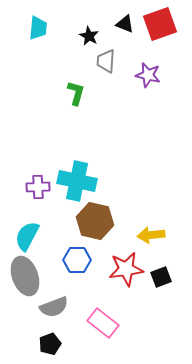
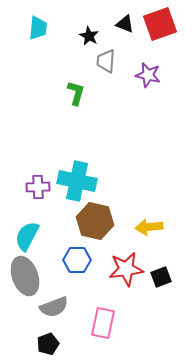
yellow arrow: moved 2 px left, 8 px up
pink rectangle: rotated 64 degrees clockwise
black pentagon: moved 2 px left
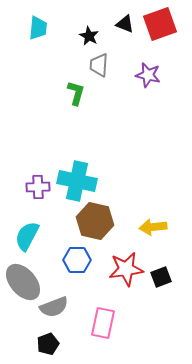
gray trapezoid: moved 7 px left, 4 px down
yellow arrow: moved 4 px right
gray ellipse: moved 2 px left, 6 px down; rotated 21 degrees counterclockwise
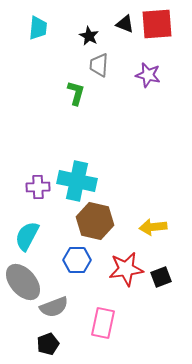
red square: moved 3 px left; rotated 16 degrees clockwise
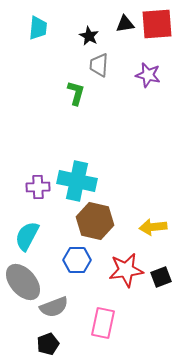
black triangle: rotated 30 degrees counterclockwise
red star: moved 1 px down
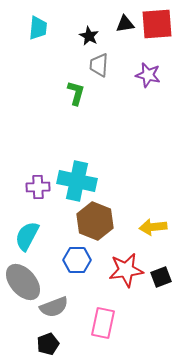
brown hexagon: rotated 9 degrees clockwise
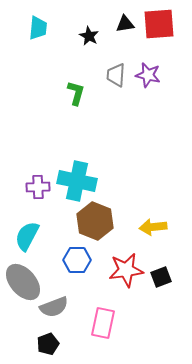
red square: moved 2 px right
gray trapezoid: moved 17 px right, 10 px down
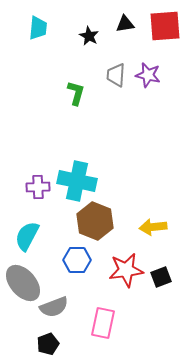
red square: moved 6 px right, 2 px down
gray ellipse: moved 1 px down
